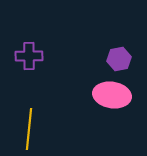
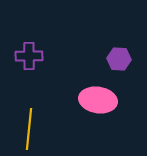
purple hexagon: rotated 15 degrees clockwise
pink ellipse: moved 14 px left, 5 px down
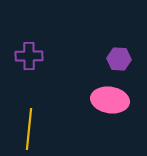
pink ellipse: moved 12 px right
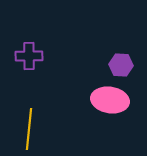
purple hexagon: moved 2 px right, 6 px down
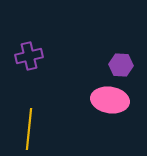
purple cross: rotated 12 degrees counterclockwise
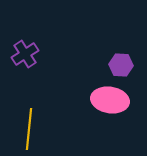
purple cross: moved 4 px left, 2 px up; rotated 20 degrees counterclockwise
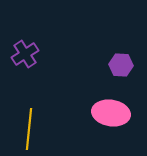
pink ellipse: moved 1 px right, 13 px down
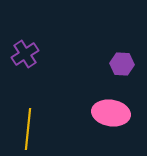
purple hexagon: moved 1 px right, 1 px up
yellow line: moved 1 px left
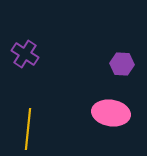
purple cross: rotated 24 degrees counterclockwise
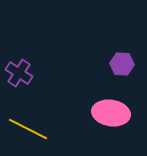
purple cross: moved 6 px left, 19 px down
yellow line: rotated 69 degrees counterclockwise
